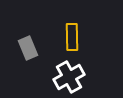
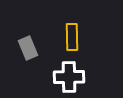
white cross: rotated 28 degrees clockwise
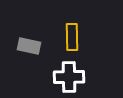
gray rectangle: moved 1 px right, 2 px up; rotated 55 degrees counterclockwise
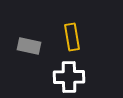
yellow rectangle: rotated 8 degrees counterclockwise
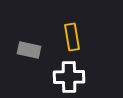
gray rectangle: moved 4 px down
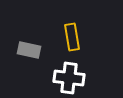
white cross: moved 1 px down; rotated 8 degrees clockwise
